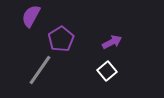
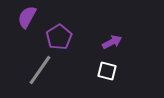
purple semicircle: moved 4 px left, 1 px down
purple pentagon: moved 2 px left, 2 px up
white square: rotated 36 degrees counterclockwise
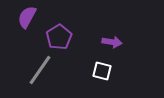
purple arrow: rotated 36 degrees clockwise
white square: moved 5 px left
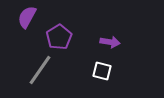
purple arrow: moved 2 px left
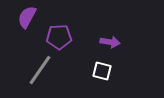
purple pentagon: rotated 30 degrees clockwise
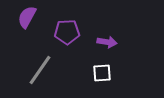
purple pentagon: moved 8 px right, 5 px up
purple arrow: moved 3 px left
white square: moved 2 px down; rotated 18 degrees counterclockwise
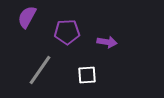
white square: moved 15 px left, 2 px down
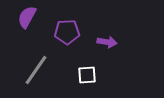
gray line: moved 4 px left
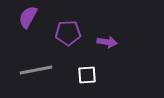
purple semicircle: moved 1 px right
purple pentagon: moved 1 px right, 1 px down
gray line: rotated 44 degrees clockwise
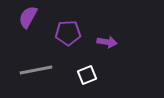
white square: rotated 18 degrees counterclockwise
